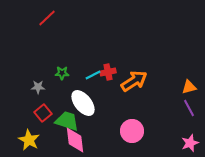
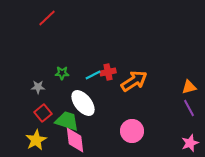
yellow star: moved 7 px right; rotated 15 degrees clockwise
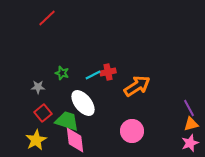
green star: rotated 16 degrees clockwise
orange arrow: moved 3 px right, 5 px down
orange triangle: moved 2 px right, 37 px down
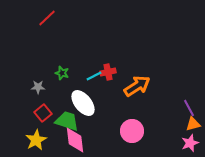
cyan line: moved 1 px right, 1 px down
orange triangle: moved 2 px right
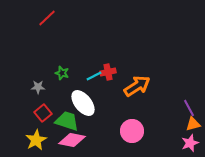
pink diamond: moved 3 px left; rotated 72 degrees counterclockwise
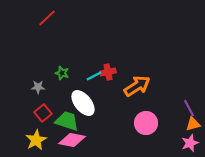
pink circle: moved 14 px right, 8 px up
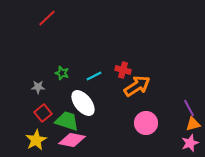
red cross: moved 15 px right, 2 px up; rotated 28 degrees clockwise
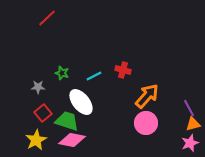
orange arrow: moved 10 px right, 10 px down; rotated 16 degrees counterclockwise
white ellipse: moved 2 px left, 1 px up
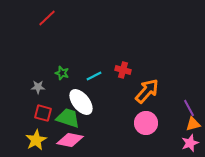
orange arrow: moved 5 px up
red square: rotated 36 degrees counterclockwise
green trapezoid: moved 1 px right, 3 px up
pink diamond: moved 2 px left
